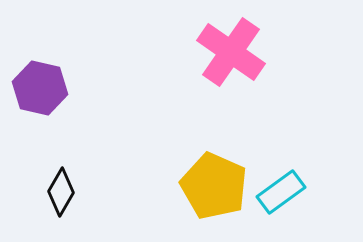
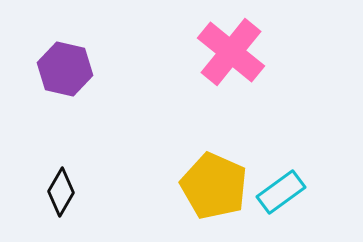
pink cross: rotated 4 degrees clockwise
purple hexagon: moved 25 px right, 19 px up
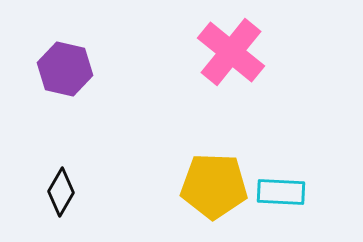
yellow pentagon: rotated 22 degrees counterclockwise
cyan rectangle: rotated 39 degrees clockwise
